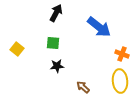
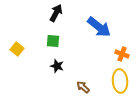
green square: moved 2 px up
black star: rotated 24 degrees clockwise
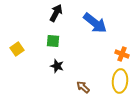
blue arrow: moved 4 px left, 4 px up
yellow square: rotated 16 degrees clockwise
yellow ellipse: rotated 10 degrees clockwise
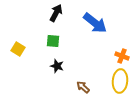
yellow square: moved 1 px right; rotated 24 degrees counterclockwise
orange cross: moved 2 px down
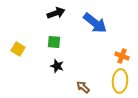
black arrow: rotated 42 degrees clockwise
green square: moved 1 px right, 1 px down
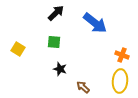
black arrow: rotated 24 degrees counterclockwise
orange cross: moved 1 px up
black star: moved 3 px right, 3 px down
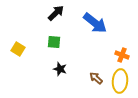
brown arrow: moved 13 px right, 9 px up
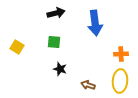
black arrow: rotated 30 degrees clockwise
blue arrow: rotated 45 degrees clockwise
yellow square: moved 1 px left, 2 px up
orange cross: moved 1 px left, 1 px up; rotated 24 degrees counterclockwise
brown arrow: moved 8 px left, 7 px down; rotated 24 degrees counterclockwise
